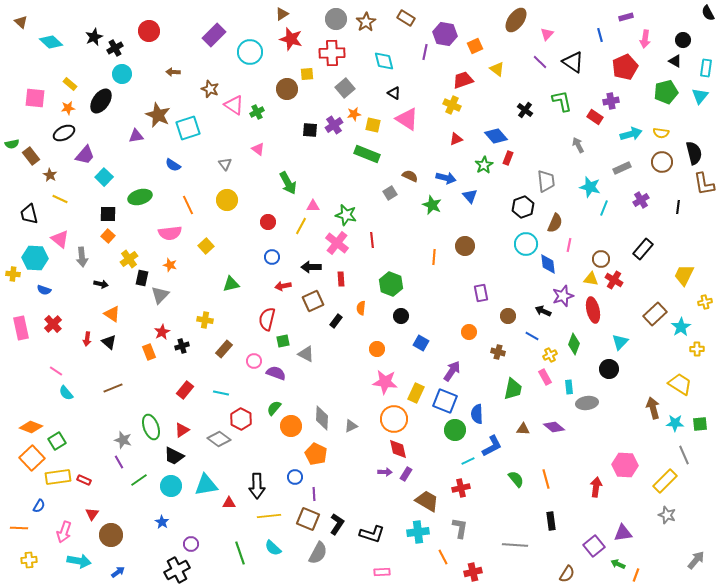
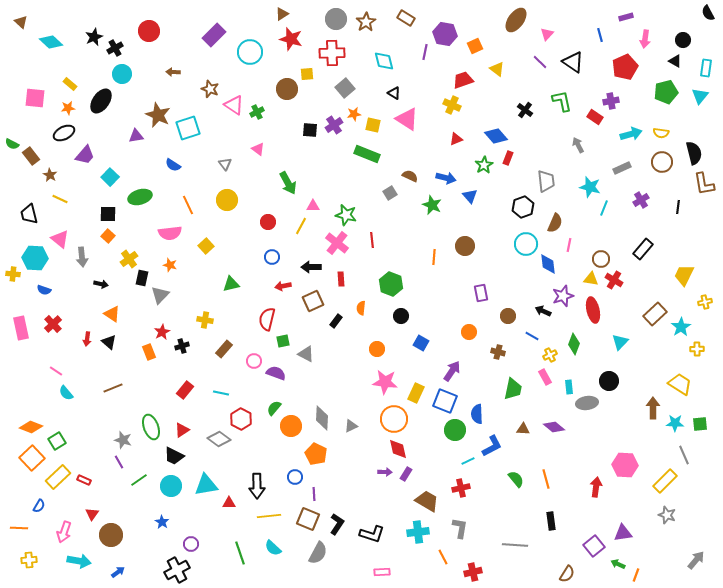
green semicircle at (12, 144): rotated 40 degrees clockwise
cyan square at (104, 177): moved 6 px right
black circle at (609, 369): moved 12 px down
brown arrow at (653, 408): rotated 15 degrees clockwise
yellow rectangle at (58, 477): rotated 35 degrees counterclockwise
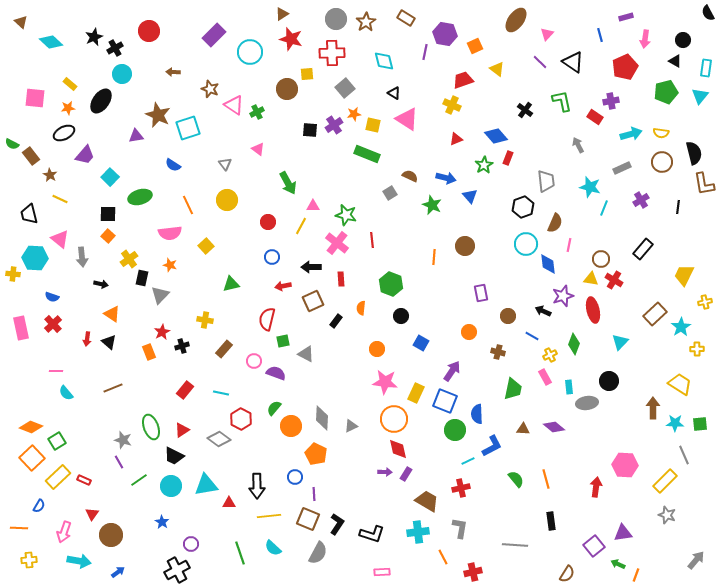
blue semicircle at (44, 290): moved 8 px right, 7 px down
pink line at (56, 371): rotated 32 degrees counterclockwise
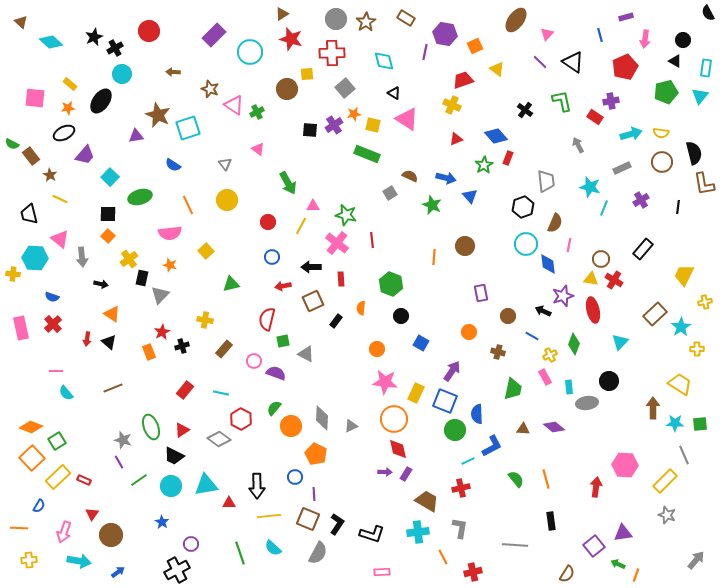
yellow square at (206, 246): moved 5 px down
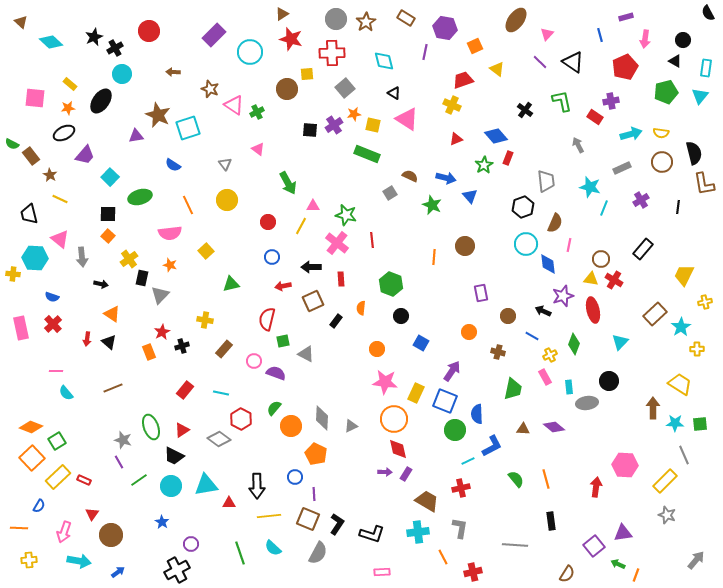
purple hexagon at (445, 34): moved 6 px up
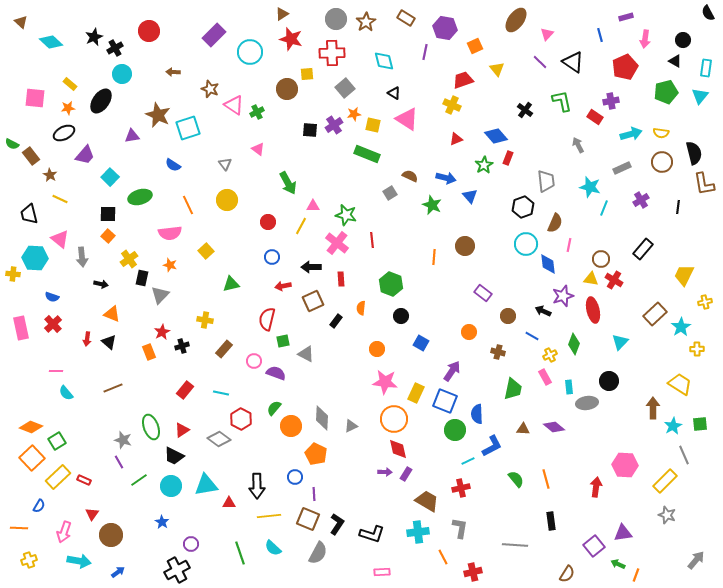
yellow triangle at (497, 69): rotated 14 degrees clockwise
purple triangle at (136, 136): moved 4 px left
purple rectangle at (481, 293): moved 2 px right; rotated 42 degrees counterclockwise
orange triangle at (112, 314): rotated 12 degrees counterclockwise
cyan star at (675, 423): moved 2 px left, 3 px down; rotated 30 degrees counterclockwise
yellow cross at (29, 560): rotated 14 degrees counterclockwise
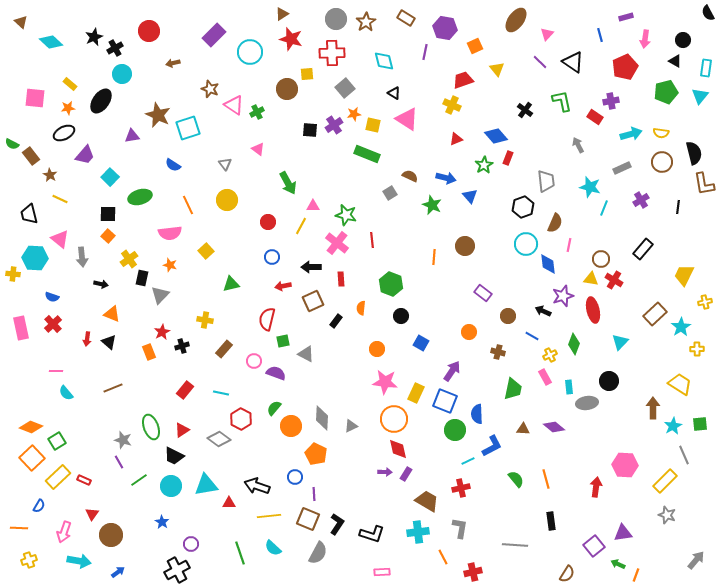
brown arrow at (173, 72): moved 9 px up; rotated 16 degrees counterclockwise
black arrow at (257, 486): rotated 110 degrees clockwise
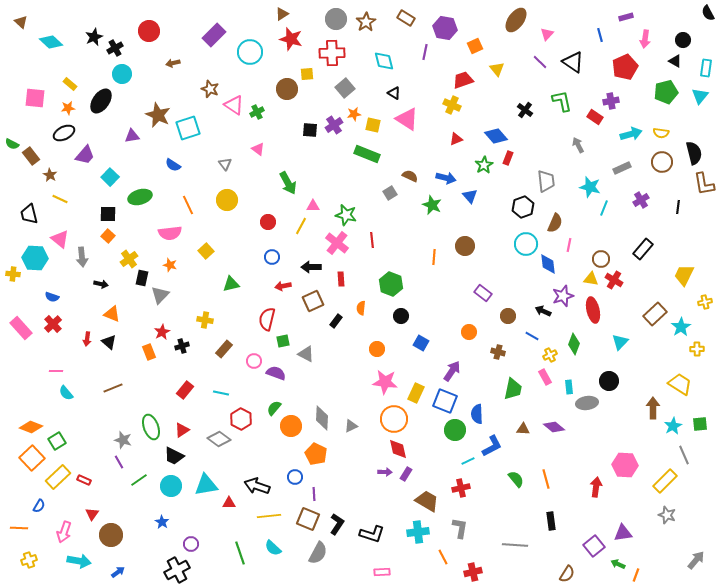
pink rectangle at (21, 328): rotated 30 degrees counterclockwise
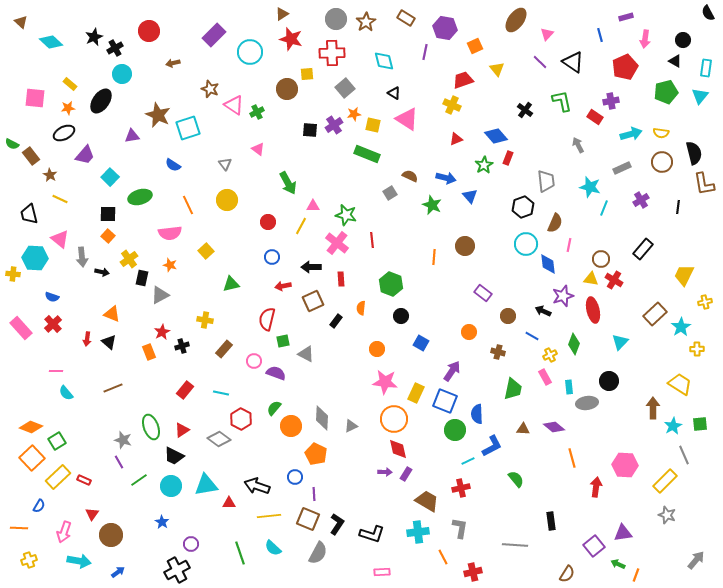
black arrow at (101, 284): moved 1 px right, 12 px up
gray triangle at (160, 295): rotated 18 degrees clockwise
orange line at (546, 479): moved 26 px right, 21 px up
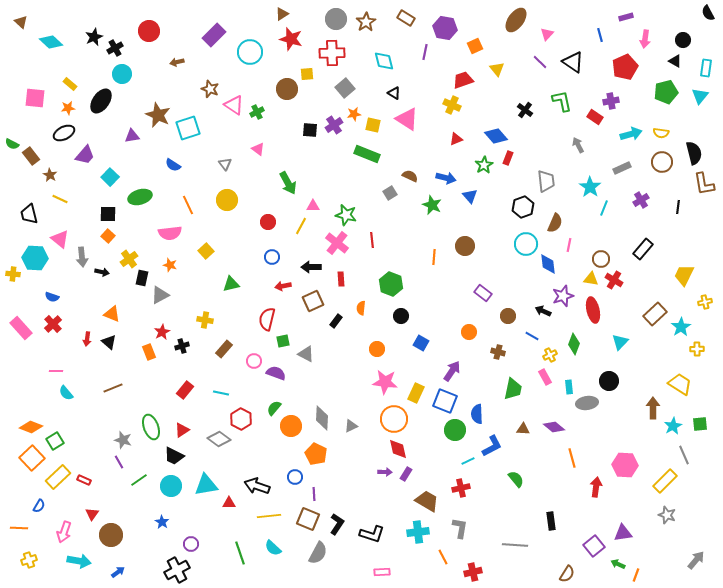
brown arrow at (173, 63): moved 4 px right, 1 px up
cyan star at (590, 187): rotated 20 degrees clockwise
green square at (57, 441): moved 2 px left
